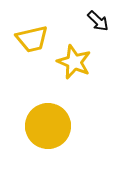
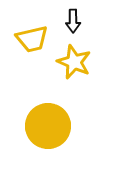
black arrow: moved 25 px left; rotated 45 degrees clockwise
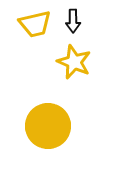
yellow trapezoid: moved 3 px right, 15 px up
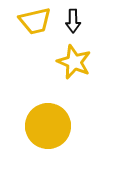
yellow trapezoid: moved 3 px up
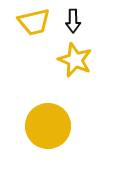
yellow trapezoid: moved 1 px left, 1 px down
yellow star: moved 1 px right, 2 px up
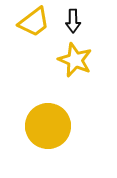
yellow trapezoid: rotated 24 degrees counterclockwise
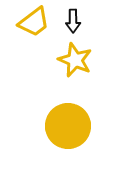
yellow circle: moved 20 px right
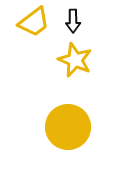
yellow circle: moved 1 px down
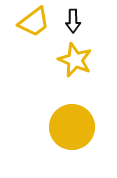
yellow circle: moved 4 px right
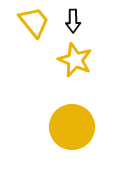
yellow trapezoid: rotated 92 degrees counterclockwise
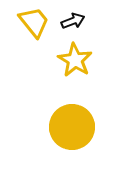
black arrow: rotated 110 degrees counterclockwise
yellow star: rotated 8 degrees clockwise
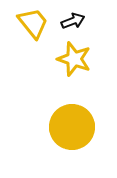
yellow trapezoid: moved 1 px left, 1 px down
yellow star: moved 1 px left, 1 px up; rotated 12 degrees counterclockwise
